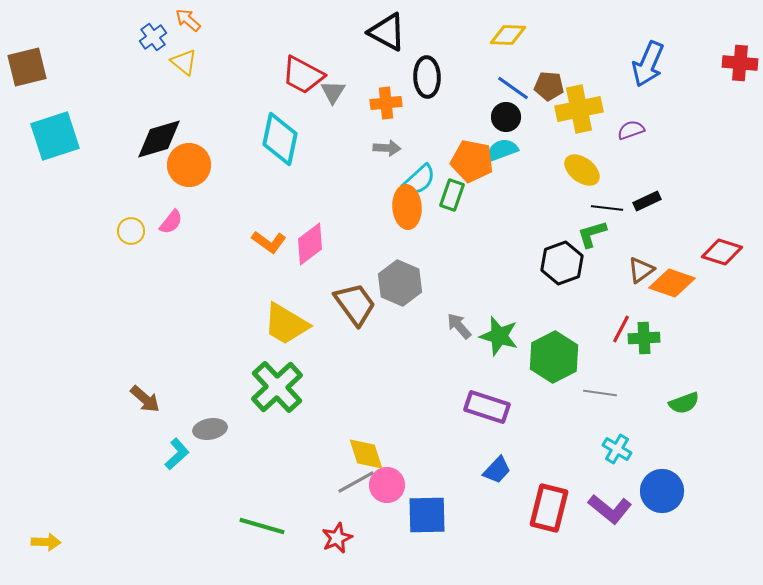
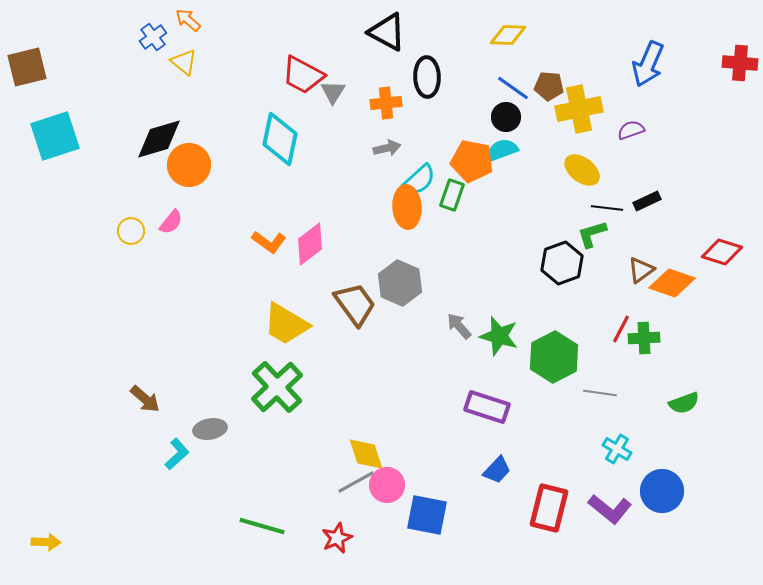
gray arrow at (387, 148): rotated 16 degrees counterclockwise
blue square at (427, 515): rotated 12 degrees clockwise
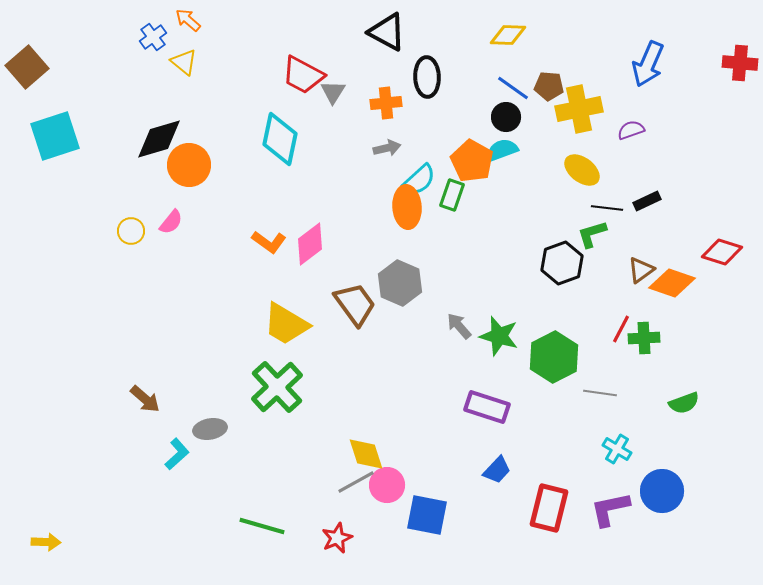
brown square at (27, 67): rotated 27 degrees counterclockwise
orange pentagon at (472, 161): rotated 18 degrees clockwise
purple L-shape at (610, 509): rotated 129 degrees clockwise
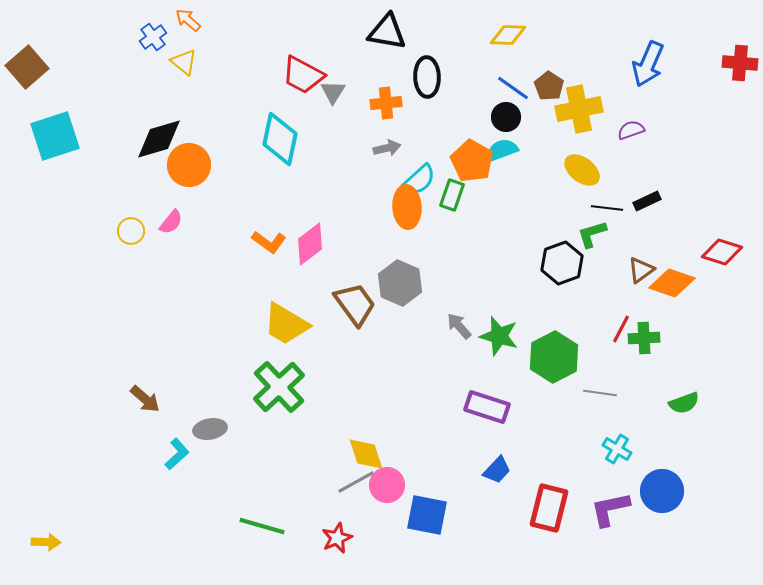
black triangle at (387, 32): rotated 18 degrees counterclockwise
brown pentagon at (549, 86): rotated 28 degrees clockwise
green cross at (277, 387): moved 2 px right
